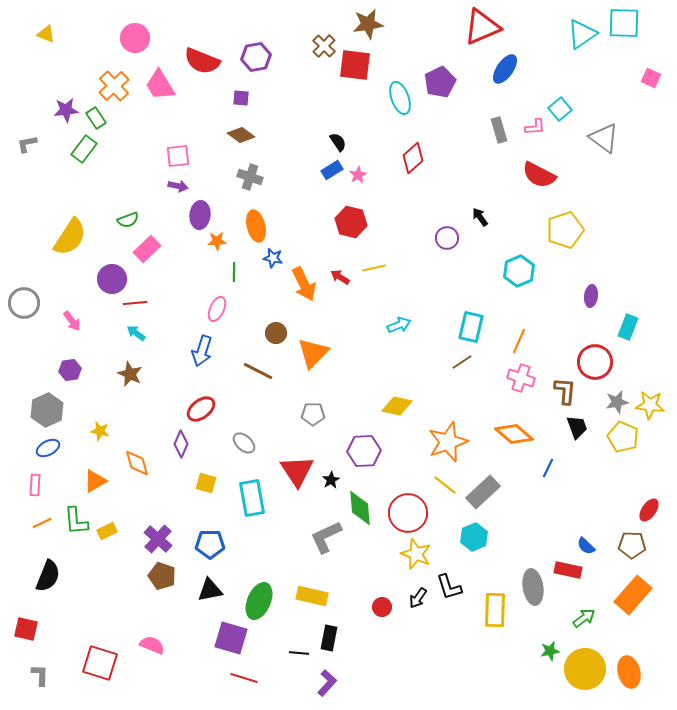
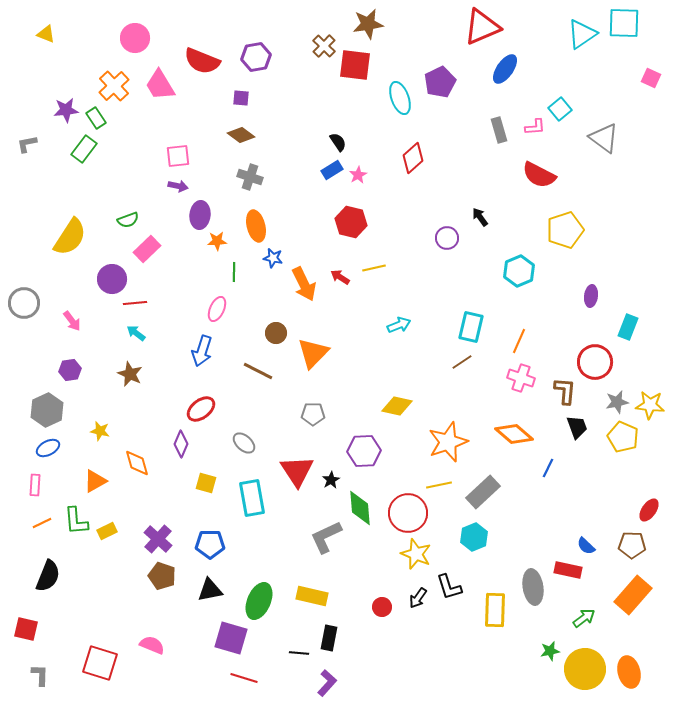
yellow line at (445, 485): moved 6 px left; rotated 50 degrees counterclockwise
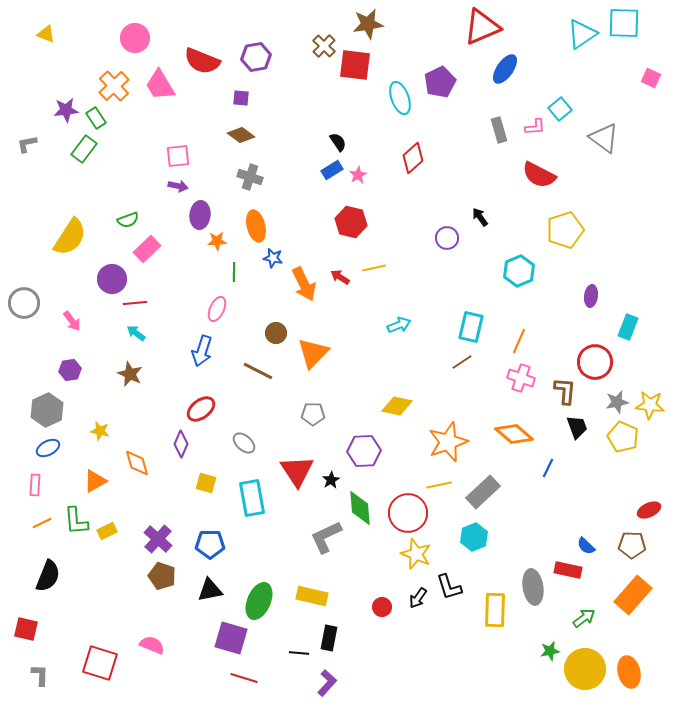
red ellipse at (649, 510): rotated 30 degrees clockwise
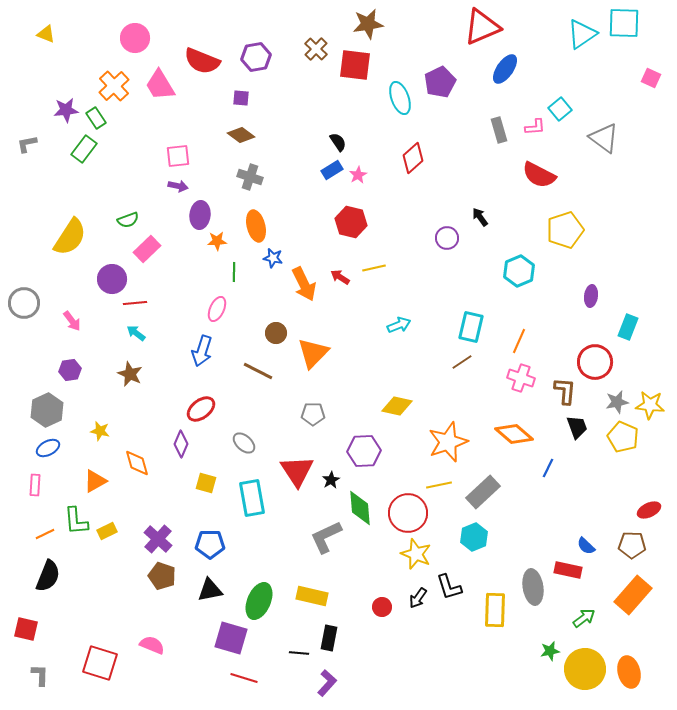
brown cross at (324, 46): moved 8 px left, 3 px down
orange line at (42, 523): moved 3 px right, 11 px down
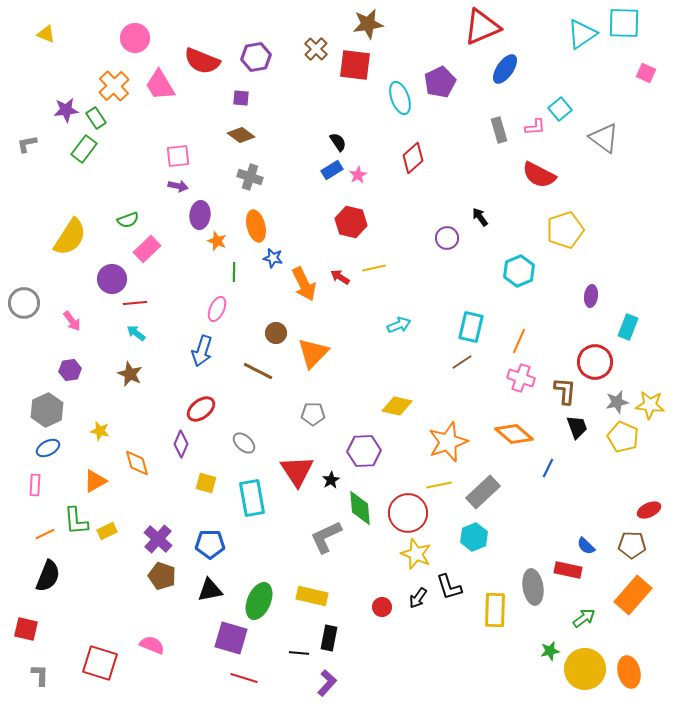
pink square at (651, 78): moved 5 px left, 5 px up
orange star at (217, 241): rotated 24 degrees clockwise
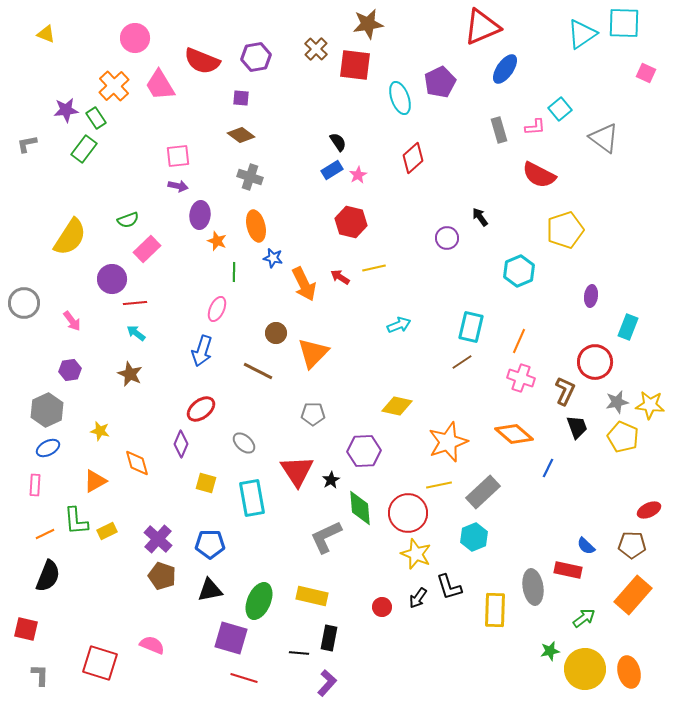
brown L-shape at (565, 391): rotated 20 degrees clockwise
